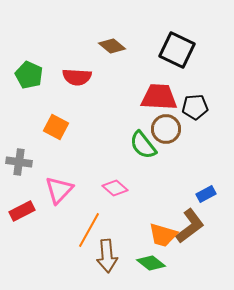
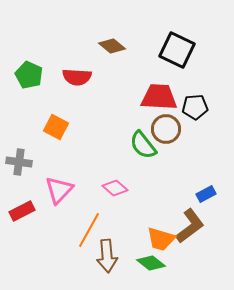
orange trapezoid: moved 2 px left, 4 px down
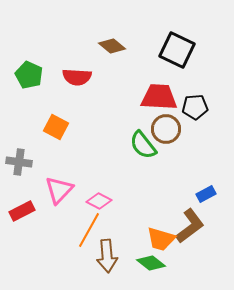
pink diamond: moved 16 px left, 13 px down; rotated 15 degrees counterclockwise
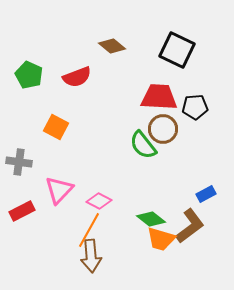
red semicircle: rotated 24 degrees counterclockwise
brown circle: moved 3 px left
brown arrow: moved 16 px left
green diamond: moved 44 px up
